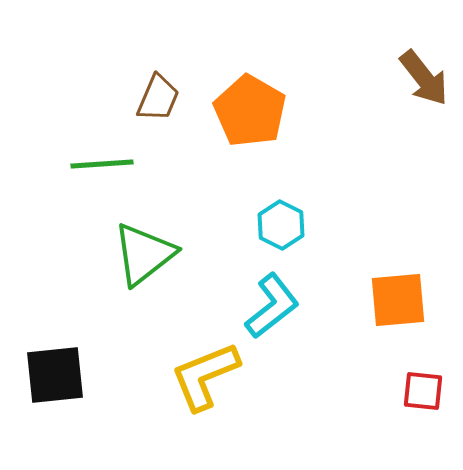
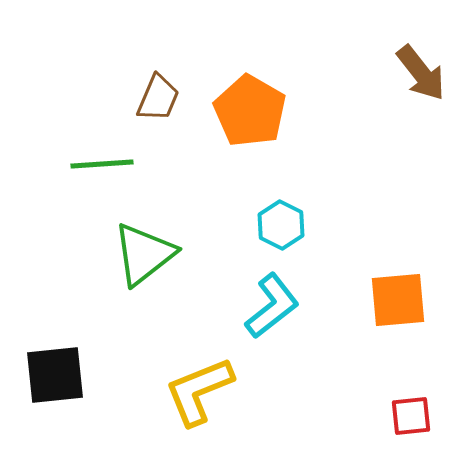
brown arrow: moved 3 px left, 5 px up
yellow L-shape: moved 6 px left, 15 px down
red square: moved 12 px left, 25 px down; rotated 12 degrees counterclockwise
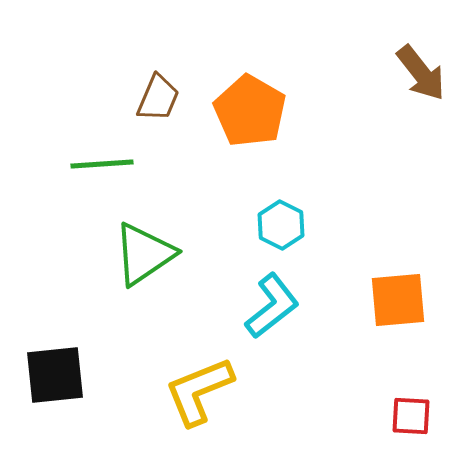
green triangle: rotated 4 degrees clockwise
red square: rotated 9 degrees clockwise
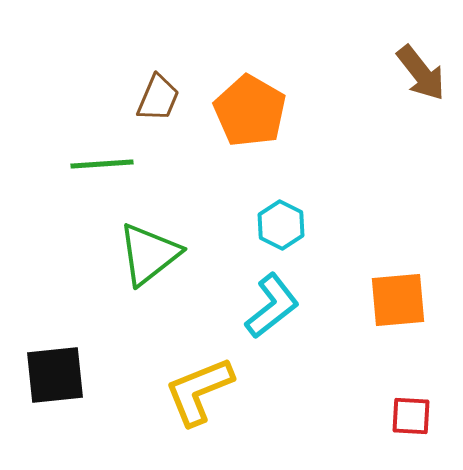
green triangle: moved 5 px right; rotated 4 degrees counterclockwise
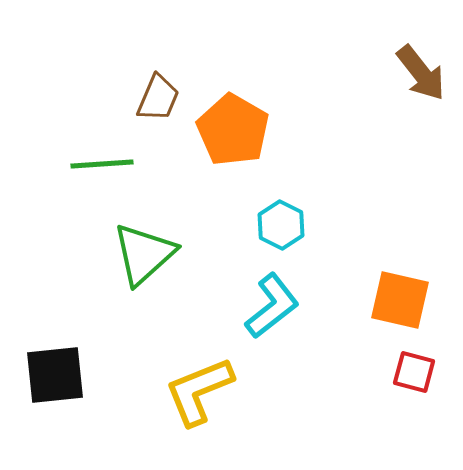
orange pentagon: moved 17 px left, 19 px down
green triangle: moved 5 px left; rotated 4 degrees counterclockwise
orange square: moved 2 px right; rotated 18 degrees clockwise
red square: moved 3 px right, 44 px up; rotated 12 degrees clockwise
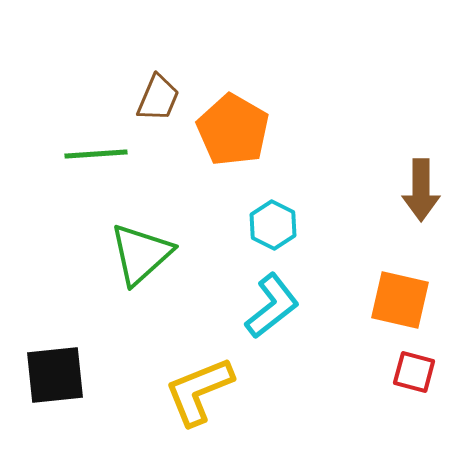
brown arrow: moved 117 px down; rotated 38 degrees clockwise
green line: moved 6 px left, 10 px up
cyan hexagon: moved 8 px left
green triangle: moved 3 px left
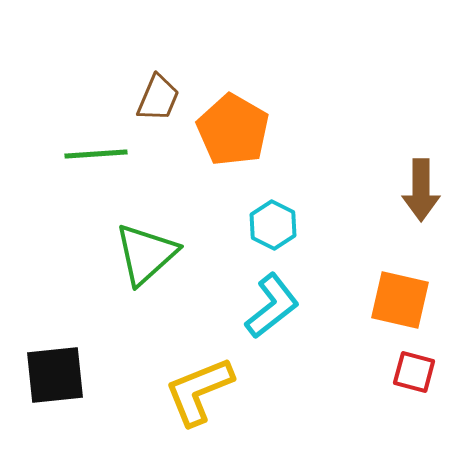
green triangle: moved 5 px right
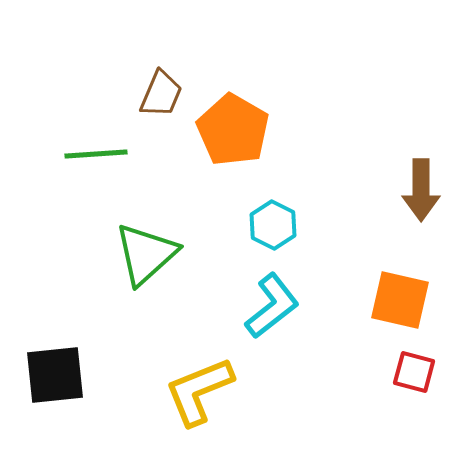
brown trapezoid: moved 3 px right, 4 px up
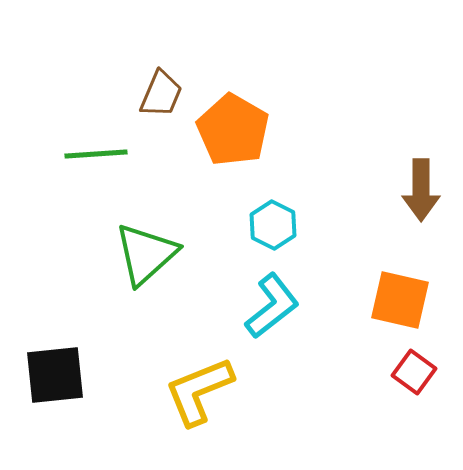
red square: rotated 21 degrees clockwise
